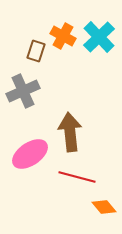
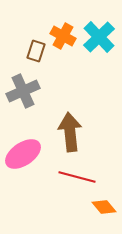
pink ellipse: moved 7 px left
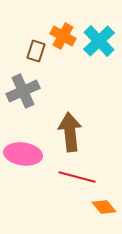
cyan cross: moved 4 px down
pink ellipse: rotated 42 degrees clockwise
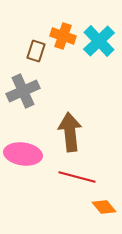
orange cross: rotated 10 degrees counterclockwise
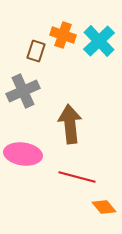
orange cross: moved 1 px up
brown arrow: moved 8 px up
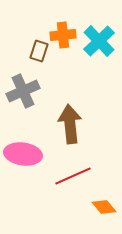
orange cross: rotated 25 degrees counterclockwise
brown rectangle: moved 3 px right
red line: moved 4 px left, 1 px up; rotated 39 degrees counterclockwise
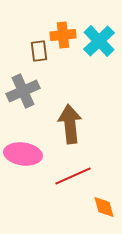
brown rectangle: rotated 25 degrees counterclockwise
orange diamond: rotated 25 degrees clockwise
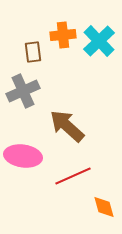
brown rectangle: moved 6 px left, 1 px down
brown arrow: moved 3 px left, 2 px down; rotated 42 degrees counterclockwise
pink ellipse: moved 2 px down
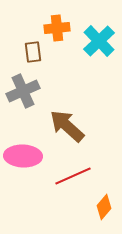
orange cross: moved 6 px left, 7 px up
pink ellipse: rotated 6 degrees counterclockwise
orange diamond: rotated 55 degrees clockwise
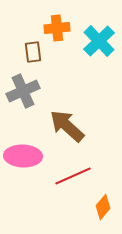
orange diamond: moved 1 px left
